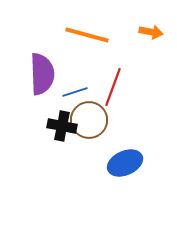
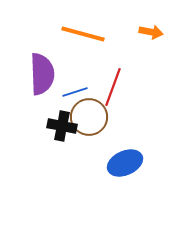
orange line: moved 4 px left, 1 px up
brown circle: moved 3 px up
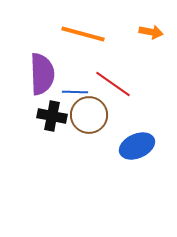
red line: moved 3 px up; rotated 75 degrees counterclockwise
blue line: rotated 20 degrees clockwise
brown circle: moved 2 px up
black cross: moved 10 px left, 10 px up
blue ellipse: moved 12 px right, 17 px up
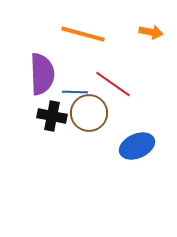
brown circle: moved 2 px up
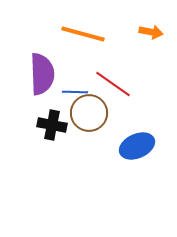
black cross: moved 9 px down
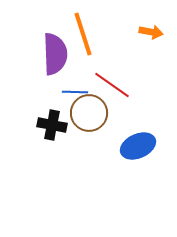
orange line: rotated 57 degrees clockwise
purple semicircle: moved 13 px right, 20 px up
red line: moved 1 px left, 1 px down
blue ellipse: moved 1 px right
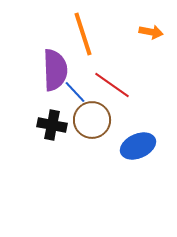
purple semicircle: moved 16 px down
blue line: rotated 45 degrees clockwise
brown circle: moved 3 px right, 7 px down
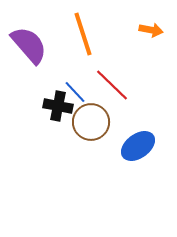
orange arrow: moved 2 px up
purple semicircle: moved 26 px left, 25 px up; rotated 39 degrees counterclockwise
red line: rotated 9 degrees clockwise
brown circle: moved 1 px left, 2 px down
black cross: moved 6 px right, 19 px up
blue ellipse: rotated 12 degrees counterclockwise
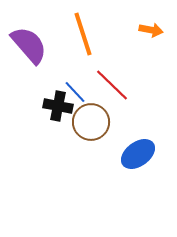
blue ellipse: moved 8 px down
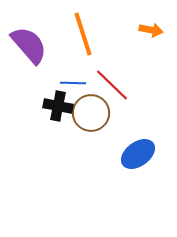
blue line: moved 2 px left, 9 px up; rotated 45 degrees counterclockwise
brown circle: moved 9 px up
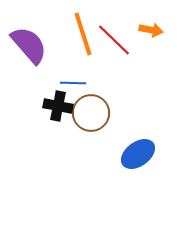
red line: moved 2 px right, 45 px up
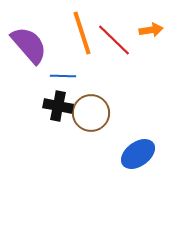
orange arrow: rotated 20 degrees counterclockwise
orange line: moved 1 px left, 1 px up
blue line: moved 10 px left, 7 px up
